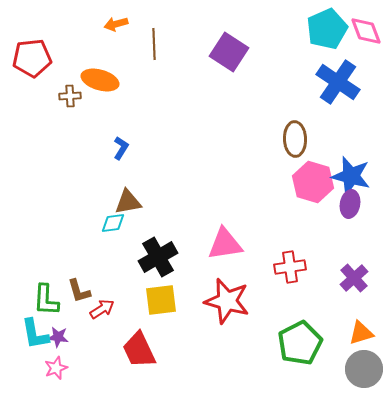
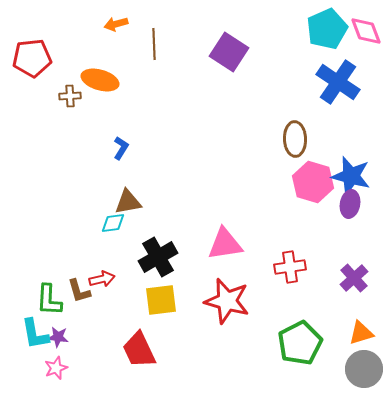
green L-shape: moved 3 px right
red arrow: moved 30 px up; rotated 20 degrees clockwise
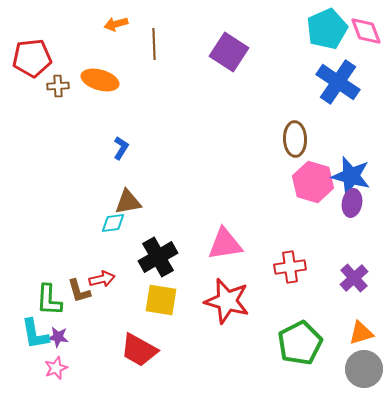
brown cross: moved 12 px left, 10 px up
purple ellipse: moved 2 px right, 1 px up
yellow square: rotated 16 degrees clockwise
red trapezoid: rotated 36 degrees counterclockwise
